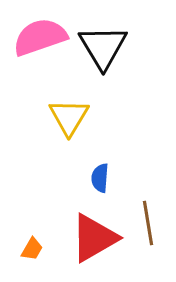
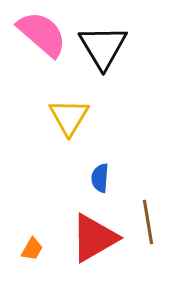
pink semicircle: moved 2 px right, 3 px up; rotated 60 degrees clockwise
brown line: moved 1 px up
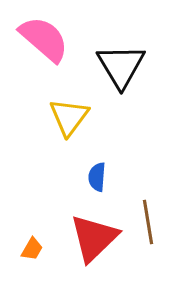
pink semicircle: moved 2 px right, 5 px down
black triangle: moved 18 px right, 19 px down
yellow triangle: rotated 6 degrees clockwise
blue semicircle: moved 3 px left, 1 px up
red triangle: rotated 14 degrees counterclockwise
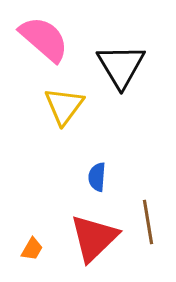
yellow triangle: moved 5 px left, 11 px up
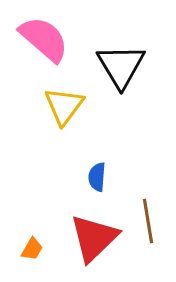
brown line: moved 1 px up
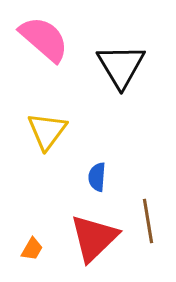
yellow triangle: moved 17 px left, 25 px down
